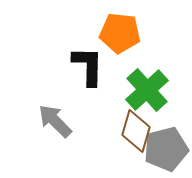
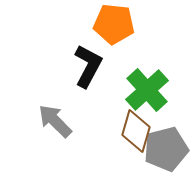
orange pentagon: moved 6 px left, 9 px up
black L-shape: rotated 27 degrees clockwise
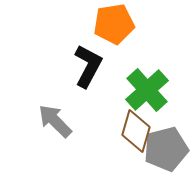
orange pentagon: rotated 15 degrees counterclockwise
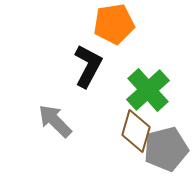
green cross: moved 1 px right
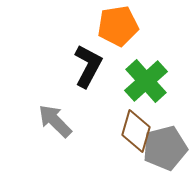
orange pentagon: moved 4 px right, 2 px down
green cross: moved 2 px left, 9 px up
gray pentagon: moved 1 px left, 1 px up
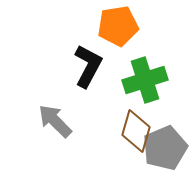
green cross: moved 1 px left, 1 px up; rotated 24 degrees clockwise
gray pentagon: rotated 9 degrees counterclockwise
